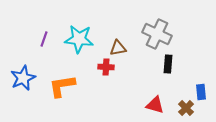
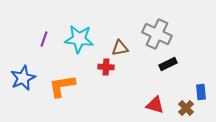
brown triangle: moved 2 px right
black rectangle: rotated 60 degrees clockwise
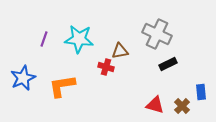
brown triangle: moved 3 px down
red cross: rotated 14 degrees clockwise
brown cross: moved 4 px left, 2 px up
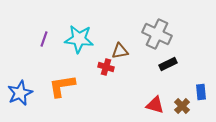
blue star: moved 3 px left, 15 px down
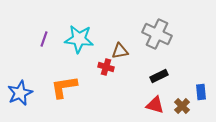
black rectangle: moved 9 px left, 12 px down
orange L-shape: moved 2 px right, 1 px down
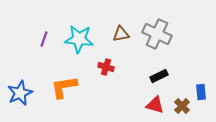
brown triangle: moved 1 px right, 17 px up
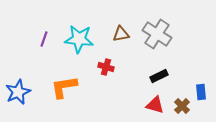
gray cross: rotated 8 degrees clockwise
blue star: moved 2 px left, 1 px up
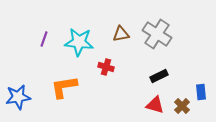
cyan star: moved 3 px down
blue star: moved 5 px down; rotated 15 degrees clockwise
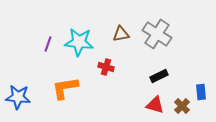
purple line: moved 4 px right, 5 px down
orange L-shape: moved 1 px right, 1 px down
blue star: rotated 15 degrees clockwise
